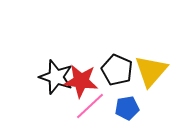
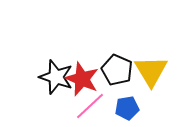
yellow triangle: rotated 12 degrees counterclockwise
red star: moved 1 px right, 2 px up; rotated 16 degrees clockwise
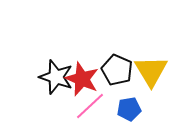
blue pentagon: moved 2 px right, 1 px down
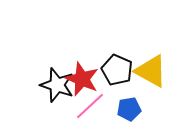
yellow triangle: rotated 30 degrees counterclockwise
black star: moved 1 px right, 8 px down
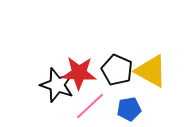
red star: moved 3 px left, 6 px up; rotated 20 degrees counterclockwise
